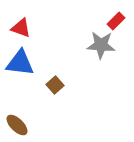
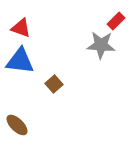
blue triangle: moved 2 px up
brown square: moved 1 px left, 1 px up
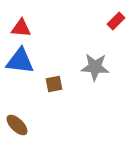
red triangle: rotated 15 degrees counterclockwise
gray star: moved 6 px left, 22 px down
brown square: rotated 30 degrees clockwise
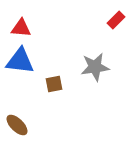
red rectangle: moved 1 px up
gray star: rotated 12 degrees counterclockwise
